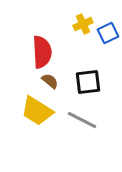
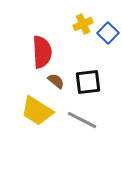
blue square: rotated 20 degrees counterclockwise
brown semicircle: moved 6 px right
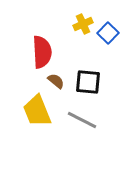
black square: rotated 12 degrees clockwise
yellow trapezoid: rotated 36 degrees clockwise
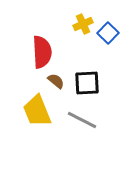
black square: moved 1 px left, 1 px down; rotated 8 degrees counterclockwise
